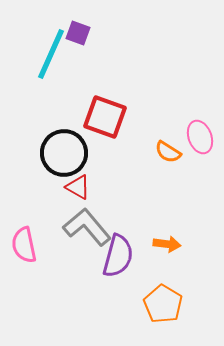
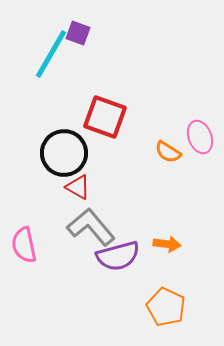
cyan line: rotated 6 degrees clockwise
gray L-shape: moved 4 px right
purple semicircle: rotated 60 degrees clockwise
orange pentagon: moved 3 px right, 3 px down; rotated 6 degrees counterclockwise
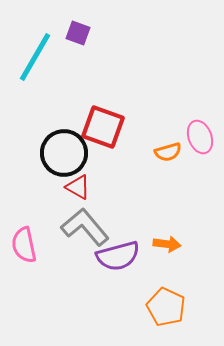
cyan line: moved 16 px left, 3 px down
red square: moved 2 px left, 10 px down
orange semicircle: rotated 48 degrees counterclockwise
gray L-shape: moved 6 px left
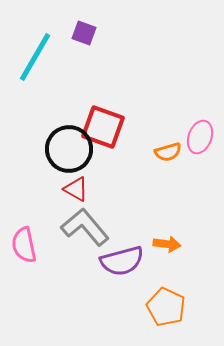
purple square: moved 6 px right
pink ellipse: rotated 40 degrees clockwise
black circle: moved 5 px right, 4 px up
red triangle: moved 2 px left, 2 px down
purple semicircle: moved 4 px right, 5 px down
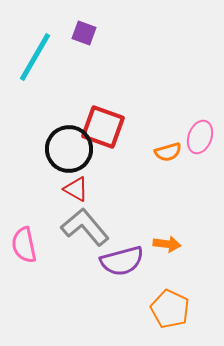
orange pentagon: moved 4 px right, 2 px down
